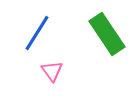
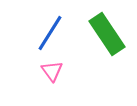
blue line: moved 13 px right
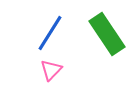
pink triangle: moved 1 px left, 1 px up; rotated 20 degrees clockwise
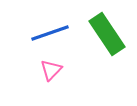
blue line: rotated 39 degrees clockwise
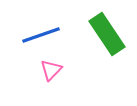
blue line: moved 9 px left, 2 px down
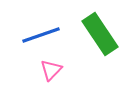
green rectangle: moved 7 px left
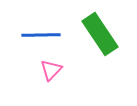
blue line: rotated 18 degrees clockwise
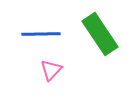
blue line: moved 1 px up
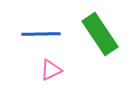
pink triangle: rotated 20 degrees clockwise
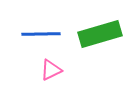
green rectangle: rotated 72 degrees counterclockwise
